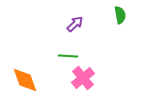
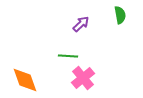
purple arrow: moved 6 px right
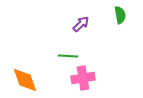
pink cross: rotated 30 degrees clockwise
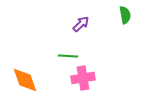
green semicircle: moved 5 px right
